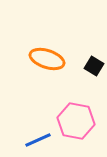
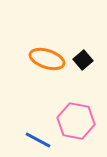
black square: moved 11 px left, 6 px up; rotated 18 degrees clockwise
blue line: rotated 52 degrees clockwise
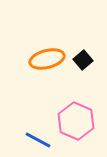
orange ellipse: rotated 32 degrees counterclockwise
pink hexagon: rotated 12 degrees clockwise
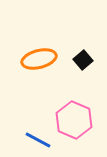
orange ellipse: moved 8 px left
pink hexagon: moved 2 px left, 1 px up
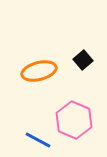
orange ellipse: moved 12 px down
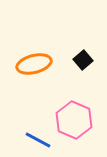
orange ellipse: moved 5 px left, 7 px up
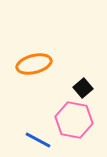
black square: moved 28 px down
pink hexagon: rotated 12 degrees counterclockwise
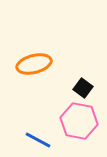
black square: rotated 12 degrees counterclockwise
pink hexagon: moved 5 px right, 1 px down
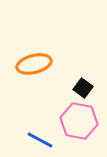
blue line: moved 2 px right
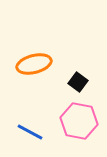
black square: moved 5 px left, 6 px up
blue line: moved 10 px left, 8 px up
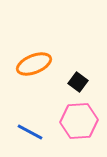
orange ellipse: rotated 8 degrees counterclockwise
pink hexagon: rotated 15 degrees counterclockwise
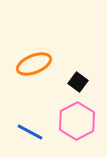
pink hexagon: moved 2 px left; rotated 24 degrees counterclockwise
